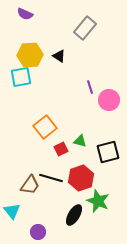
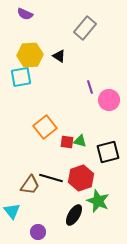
red square: moved 6 px right, 7 px up; rotated 32 degrees clockwise
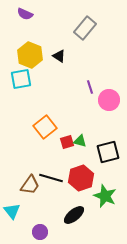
yellow hexagon: rotated 25 degrees clockwise
cyan square: moved 2 px down
red square: rotated 24 degrees counterclockwise
green star: moved 7 px right, 5 px up
black ellipse: rotated 20 degrees clockwise
purple circle: moved 2 px right
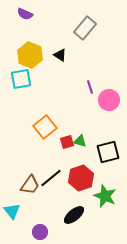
black triangle: moved 1 px right, 1 px up
black line: rotated 55 degrees counterclockwise
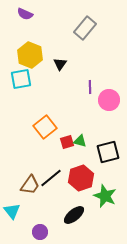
black triangle: moved 9 px down; rotated 32 degrees clockwise
purple line: rotated 16 degrees clockwise
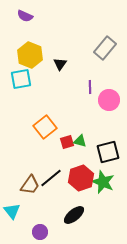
purple semicircle: moved 2 px down
gray rectangle: moved 20 px right, 20 px down
green star: moved 2 px left, 14 px up
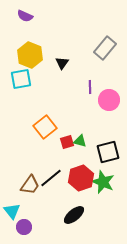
black triangle: moved 2 px right, 1 px up
purple circle: moved 16 px left, 5 px up
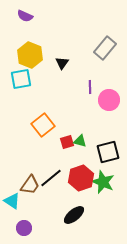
orange square: moved 2 px left, 2 px up
cyan triangle: moved 10 px up; rotated 18 degrees counterclockwise
purple circle: moved 1 px down
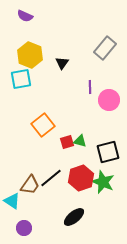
black ellipse: moved 2 px down
